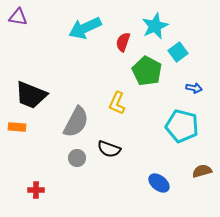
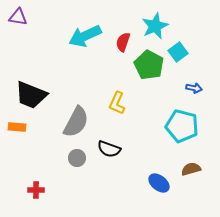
cyan arrow: moved 8 px down
green pentagon: moved 2 px right, 6 px up
brown semicircle: moved 11 px left, 2 px up
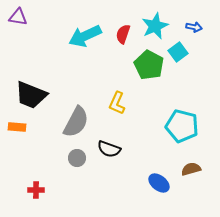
red semicircle: moved 8 px up
blue arrow: moved 61 px up
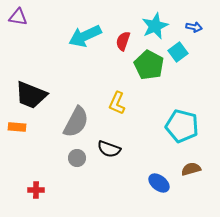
red semicircle: moved 7 px down
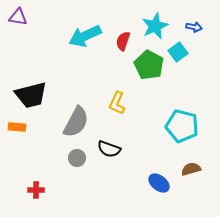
black trapezoid: rotated 36 degrees counterclockwise
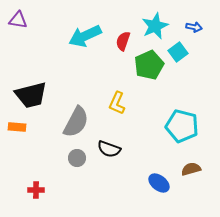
purple triangle: moved 3 px down
green pentagon: rotated 20 degrees clockwise
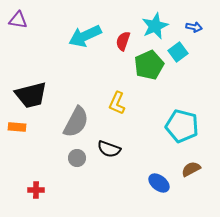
brown semicircle: rotated 12 degrees counterclockwise
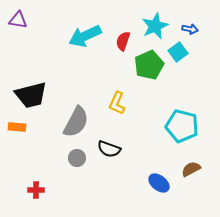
blue arrow: moved 4 px left, 2 px down
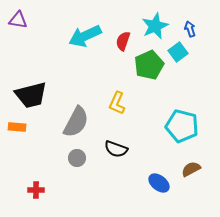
blue arrow: rotated 119 degrees counterclockwise
black semicircle: moved 7 px right
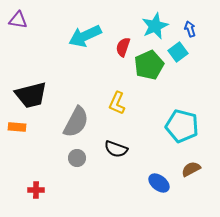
red semicircle: moved 6 px down
